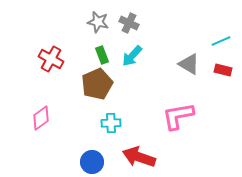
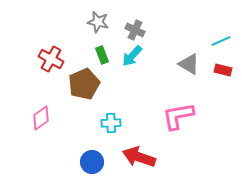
gray cross: moved 6 px right, 7 px down
brown pentagon: moved 13 px left
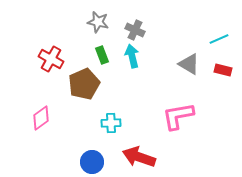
cyan line: moved 2 px left, 2 px up
cyan arrow: rotated 125 degrees clockwise
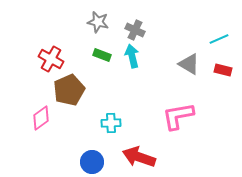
green rectangle: rotated 48 degrees counterclockwise
brown pentagon: moved 15 px left, 6 px down
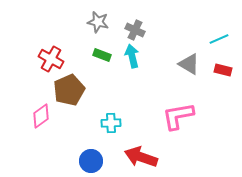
pink diamond: moved 2 px up
red arrow: moved 2 px right
blue circle: moved 1 px left, 1 px up
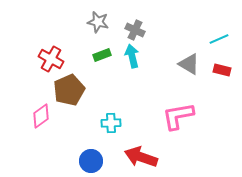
green rectangle: rotated 42 degrees counterclockwise
red rectangle: moved 1 px left
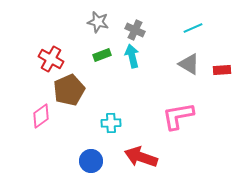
cyan line: moved 26 px left, 11 px up
red rectangle: rotated 18 degrees counterclockwise
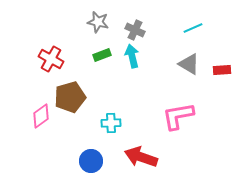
brown pentagon: moved 1 px right, 7 px down; rotated 8 degrees clockwise
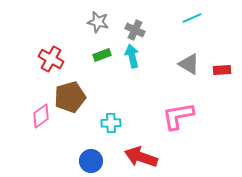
cyan line: moved 1 px left, 10 px up
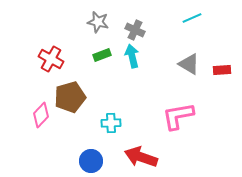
pink diamond: moved 1 px up; rotated 10 degrees counterclockwise
